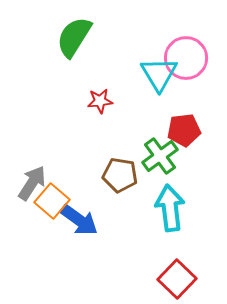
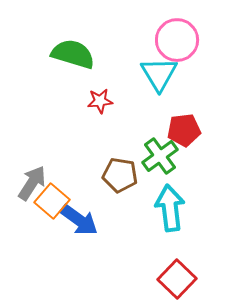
green semicircle: moved 1 px left, 17 px down; rotated 75 degrees clockwise
pink circle: moved 9 px left, 18 px up
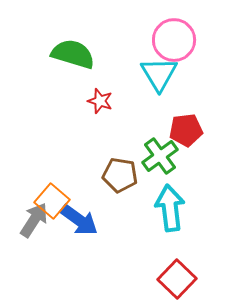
pink circle: moved 3 px left
red star: rotated 25 degrees clockwise
red pentagon: moved 2 px right
gray arrow: moved 2 px right, 37 px down
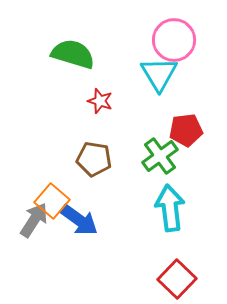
brown pentagon: moved 26 px left, 16 px up
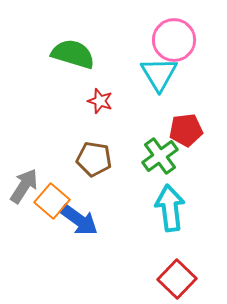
gray arrow: moved 10 px left, 34 px up
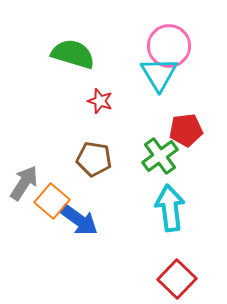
pink circle: moved 5 px left, 6 px down
gray arrow: moved 3 px up
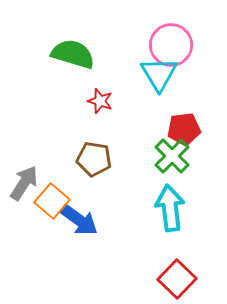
pink circle: moved 2 px right, 1 px up
red pentagon: moved 2 px left, 1 px up
green cross: moved 12 px right; rotated 9 degrees counterclockwise
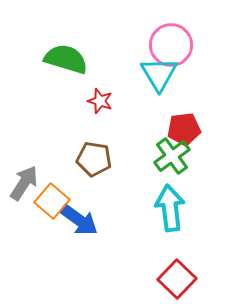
green semicircle: moved 7 px left, 5 px down
green cross: rotated 9 degrees clockwise
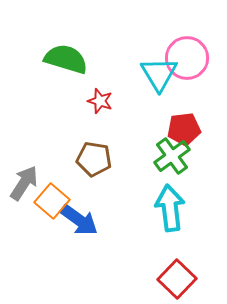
pink circle: moved 16 px right, 13 px down
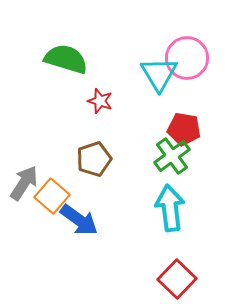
red pentagon: rotated 16 degrees clockwise
brown pentagon: rotated 28 degrees counterclockwise
orange square: moved 5 px up
